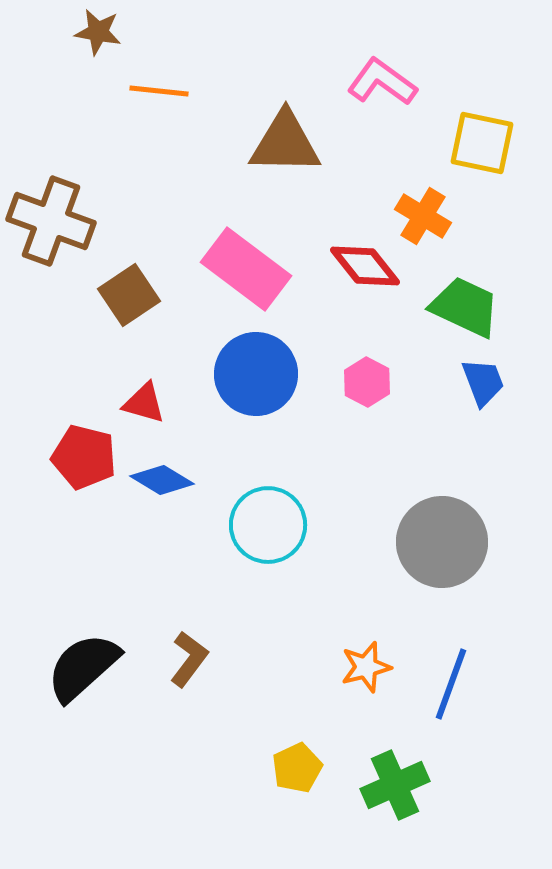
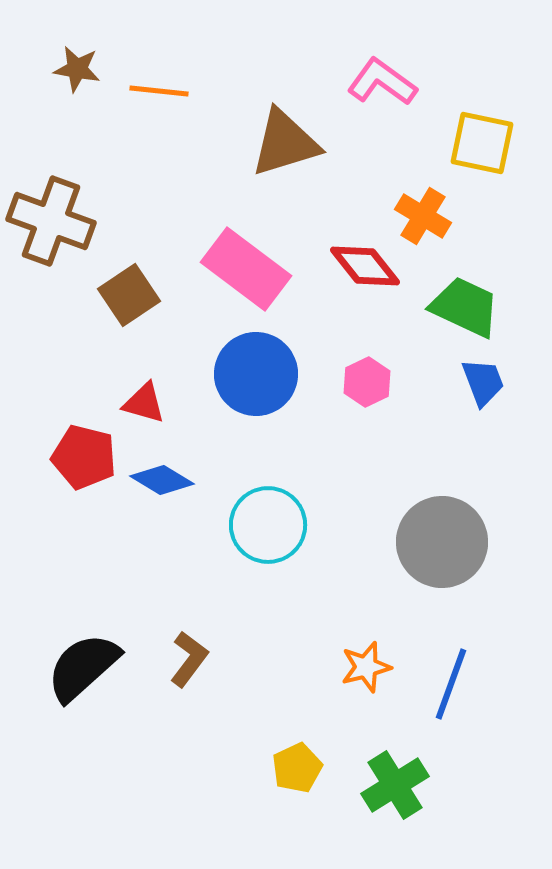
brown star: moved 21 px left, 37 px down
brown triangle: rotated 18 degrees counterclockwise
pink hexagon: rotated 6 degrees clockwise
green cross: rotated 8 degrees counterclockwise
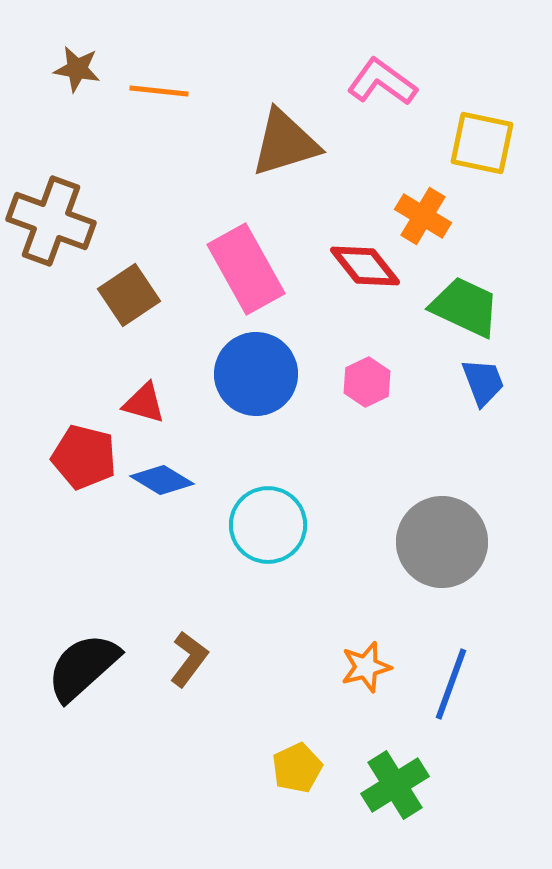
pink rectangle: rotated 24 degrees clockwise
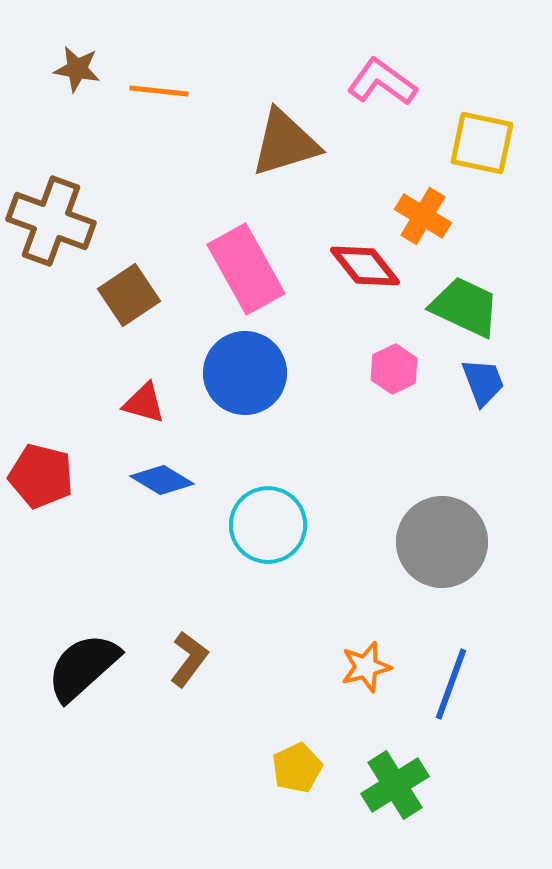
blue circle: moved 11 px left, 1 px up
pink hexagon: moved 27 px right, 13 px up
red pentagon: moved 43 px left, 19 px down
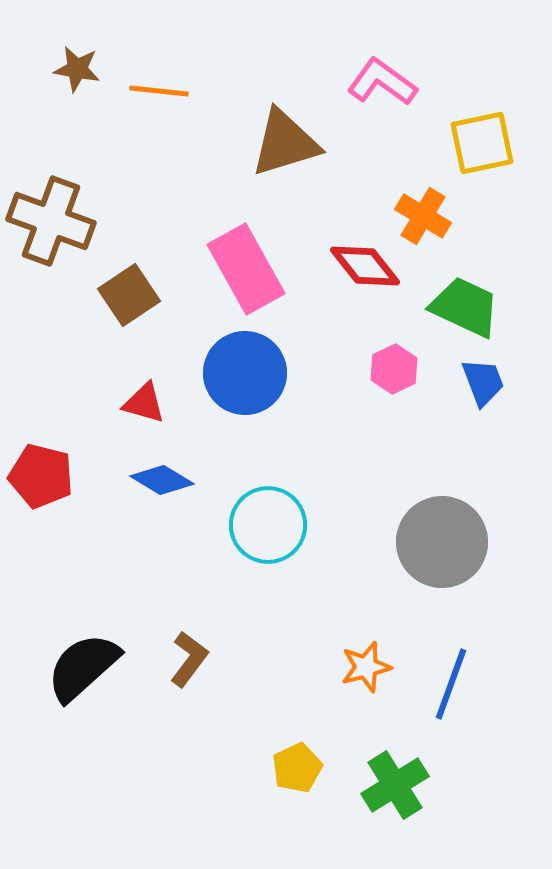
yellow square: rotated 24 degrees counterclockwise
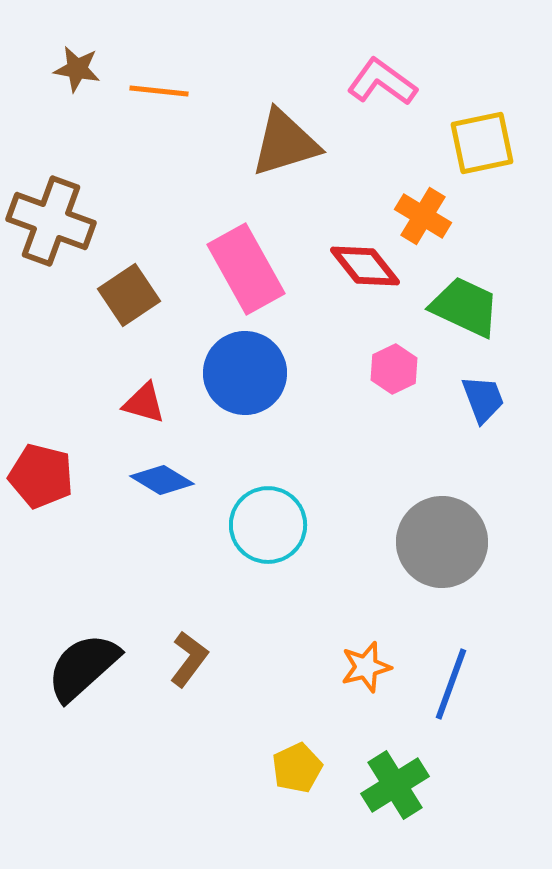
blue trapezoid: moved 17 px down
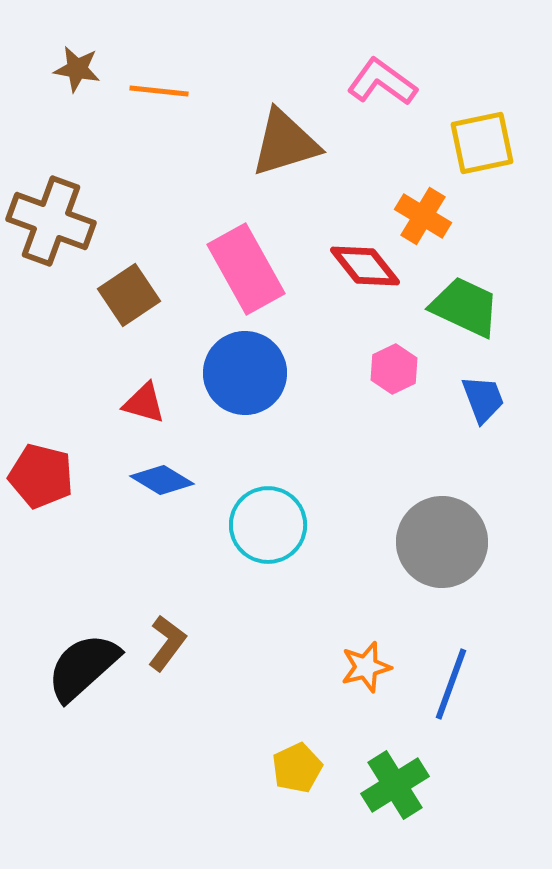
brown L-shape: moved 22 px left, 16 px up
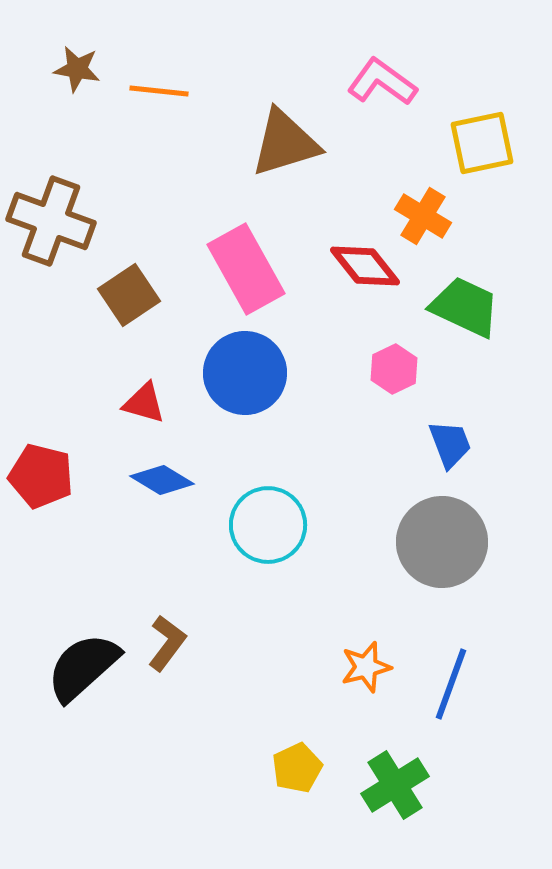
blue trapezoid: moved 33 px left, 45 px down
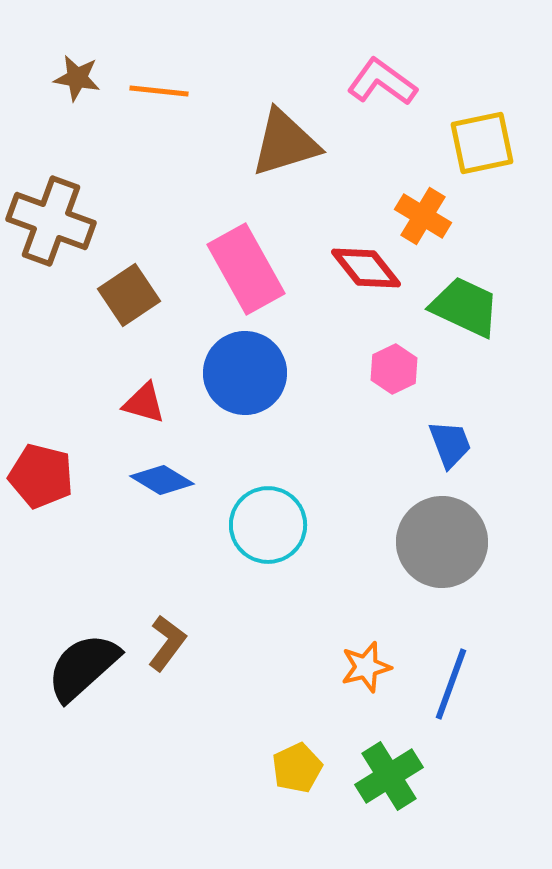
brown star: moved 9 px down
red diamond: moved 1 px right, 2 px down
green cross: moved 6 px left, 9 px up
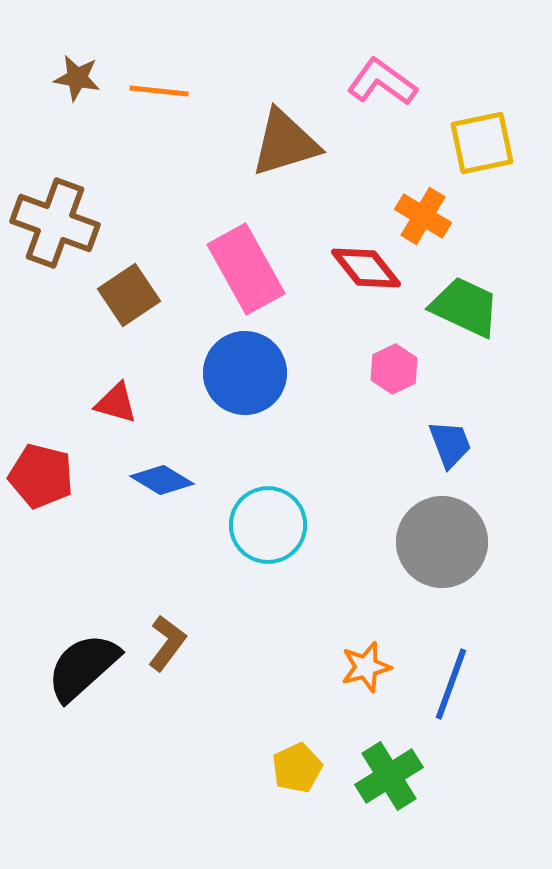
brown cross: moved 4 px right, 2 px down
red triangle: moved 28 px left
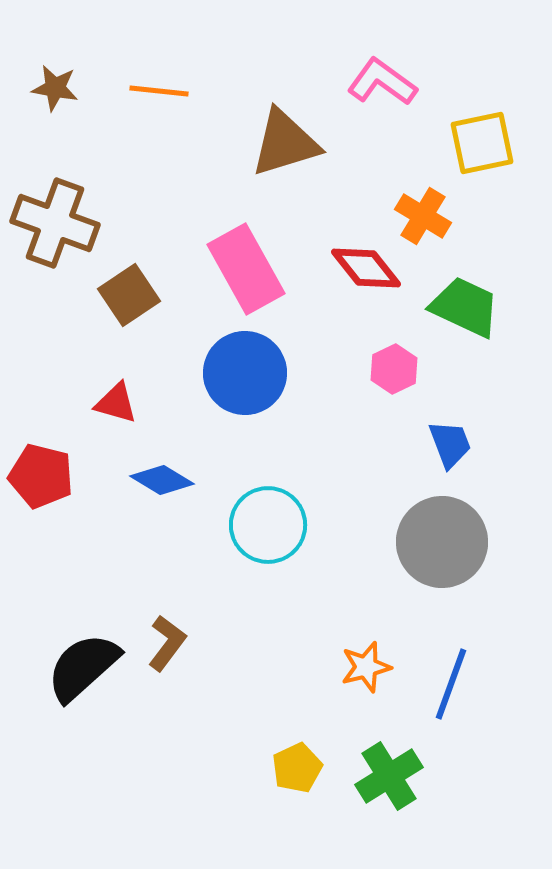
brown star: moved 22 px left, 10 px down
